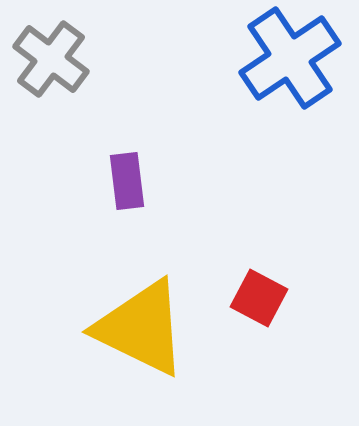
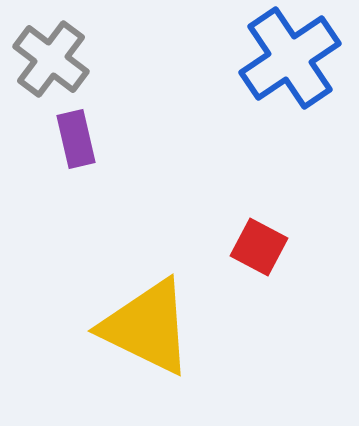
purple rectangle: moved 51 px left, 42 px up; rotated 6 degrees counterclockwise
red square: moved 51 px up
yellow triangle: moved 6 px right, 1 px up
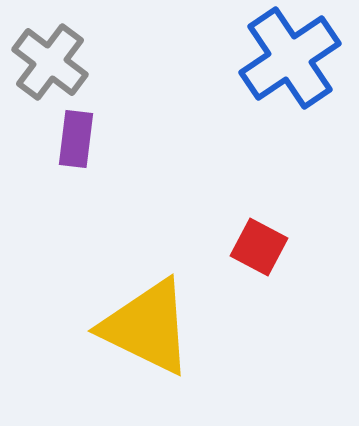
gray cross: moved 1 px left, 3 px down
purple rectangle: rotated 20 degrees clockwise
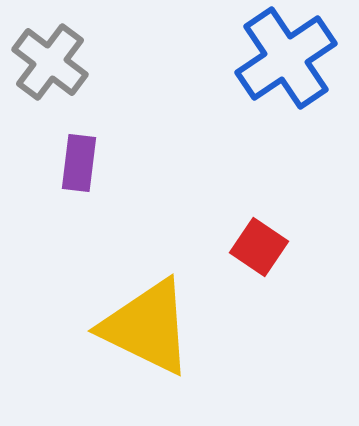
blue cross: moved 4 px left
purple rectangle: moved 3 px right, 24 px down
red square: rotated 6 degrees clockwise
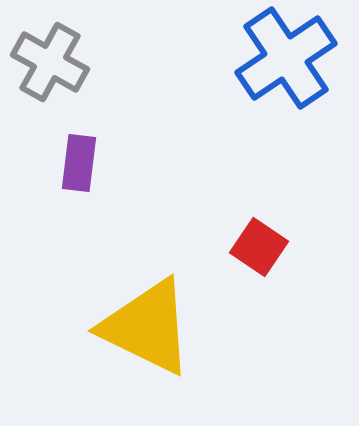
gray cross: rotated 8 degrees counterclockwise
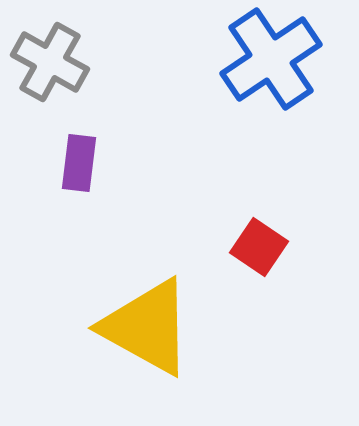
blue cross: moved 15 px left, 1 px down
yellow triangle: rotated 3 degrees clockwise
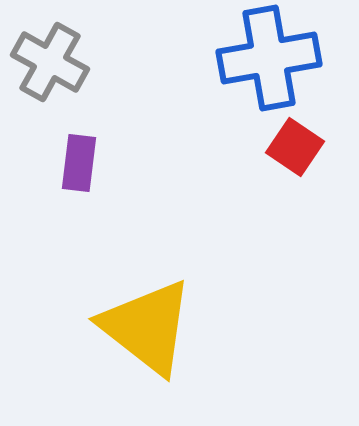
blue cross: moved 2 px left, 1 px up; rotated 24 degrees clockwise
red square: moved 36 px right, 100 px up
yellow triangle: rotated 9 degrees clockwise
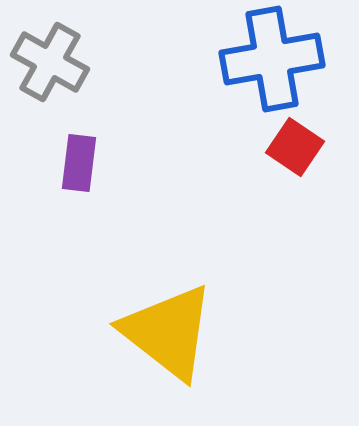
blue cross: moved 3 px right, 1 px down
yellow triangle: moved 21 px right, 5 px down
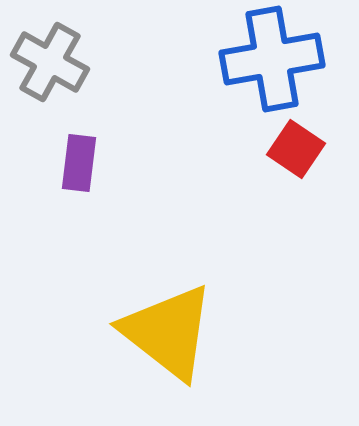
red square: moved 1 px right, 2 px down
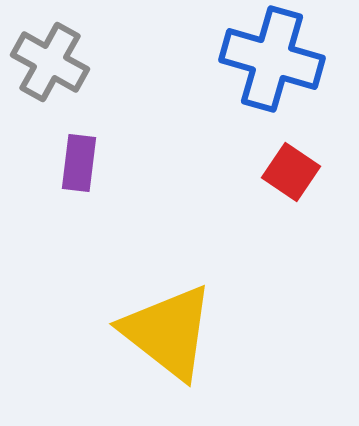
blue cross: rotated 26 degrees clockwise
red square: moved 5 px left, 23 px down
